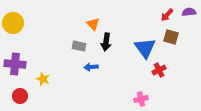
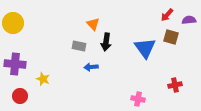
purple semicircle: moved 8 px down
red cross: moved 16 px right, 15 px down; rotated 16 degrees clockwise
pink cross: moved 3 px left; rotated 24 degrees clockwise
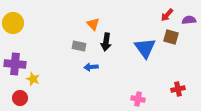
yellow star: moved 10 px left
red cross: moved 3 px right, 4 px down
red circle: moved 2 px down
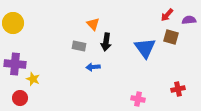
blue arrow: moved 2 px right
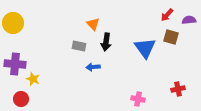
red circle: moved 1 px right, 1 px down
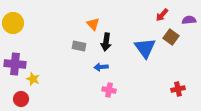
red arrow: moved 5 px left
brown square: rotated 21 degrees clockwise
blue arrow: moved 8 px right
pink cross: moved 29 px left, 9 px up
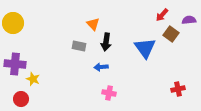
brown square: moved 3 px up
pink cross: moved 3 px down
